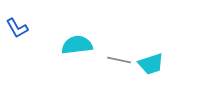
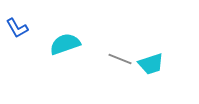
cyan semicircle: moved 12 px left, 1 px up; rotated 12 degrees counterclockwise
gray line: moved 1 px right, 1 px up; rotated 10 degrees clockwise
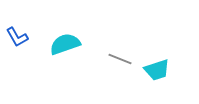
blue L-shape: moved 9 px down
cyan trapezoid: moved 6 px right, 6 px down
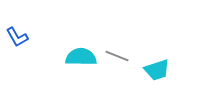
cyan semicircle: moved 16 px right, 13 px down; rotated 20 degrees clockwise
gray line: moved 3 px left, 3 px up
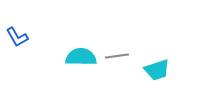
gray line: rotated 30 degrees counterclockwise
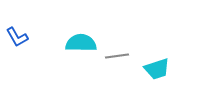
cyan semicircle: moved 14 px up
cyan trapezoid: moved 1 px up
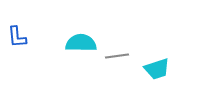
blue L-shape: rotated 25 degrees clockwise
